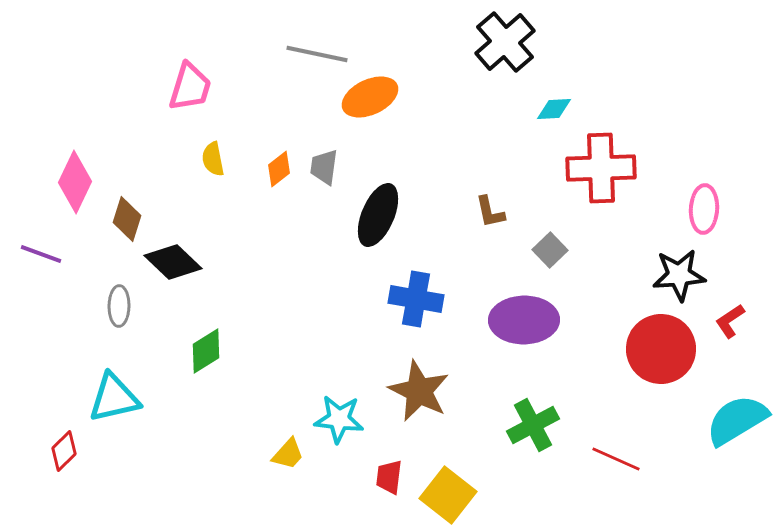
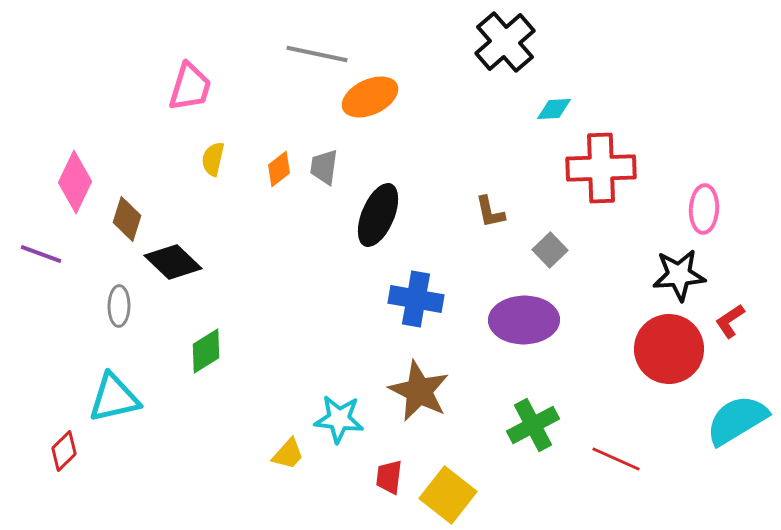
yellow semicircle: rotated 24 degrees clockwise
red circle: moved 8 px right
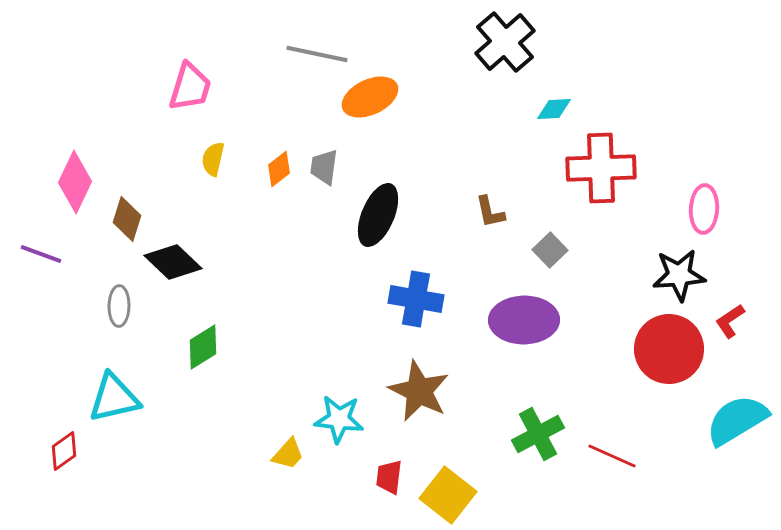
green diamond: moved 3 px left, 4 px up
green cross: moved 5 px right, 9 px down
red diamond: rotated 9 degrees clockwise
red line: moved 4 px left, 3 px up
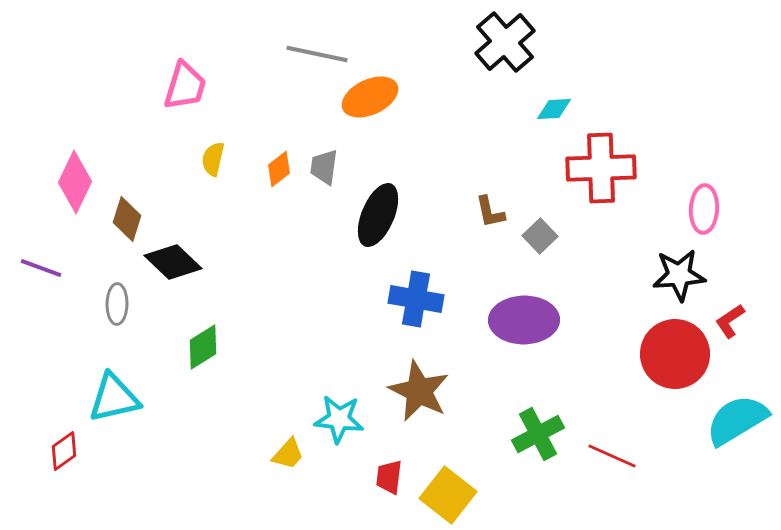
pink trapezoid: moved 5 px left, 1 px up
gray square: moved 10 px left, 14 px up
purple line: moved 14 px down
gray ellipse: moved 2 px left, 2 px up
red circle: moved 6 px right, 5 px down
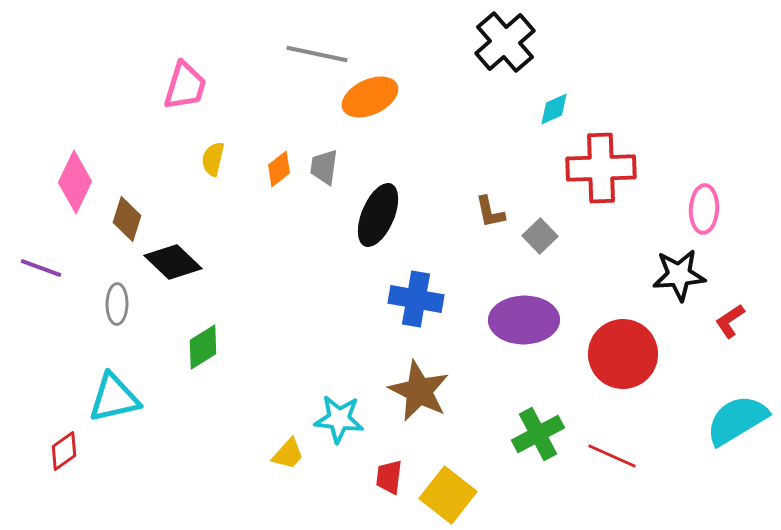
cyan diamond: rotated 21 degrees counterclockwise
red circle: moved 52 px left
